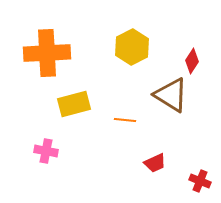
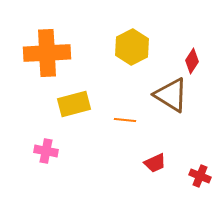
red cross: moved 5 px up
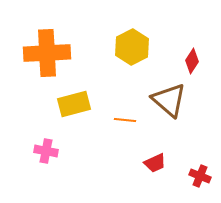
brown triangle: moved 2 px left, 5 px down; rotated 9 degrees clockwise
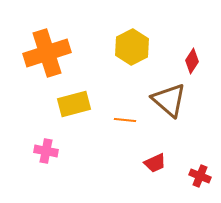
orange cross: rotated 15 degrees counterclockwise
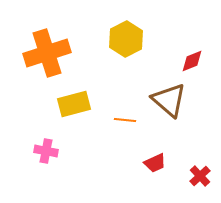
yellow hexagon: moved 6 px left, 8 px up
red diamond: rotated 35 degrees clockwise
red cross: rotated 25 degrees clockwise
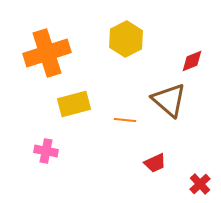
red cross: moved 8 px down
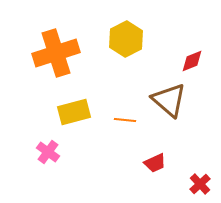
orange cross: moved 9 px right
yellow rectangle: moved 8 px down
pink cross: moved 2 px right, 1 px down; rotated 25 degrees clockwise
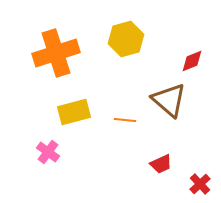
yellow hexagon: rotated 12 degrees clockwise
red trapezoid: moved 6 px right, 1 px down
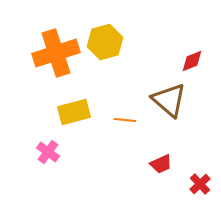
yellow hexagon: moved 21 px left, 3 px down
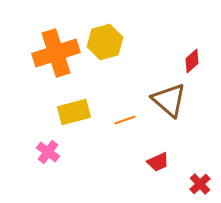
red diamond: rotated 20 degrees counterclockwise
orange line: rotated 25 degrees counterclockwise
red trapezoid: moved 3 px left, 2 px up
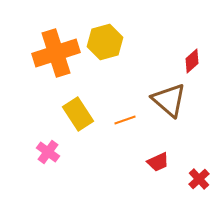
yellow rectangle: moved 4 px right, 2 px down; rotated 72 degrees clockwise
red cross: moved 1 px left, 5 px up
